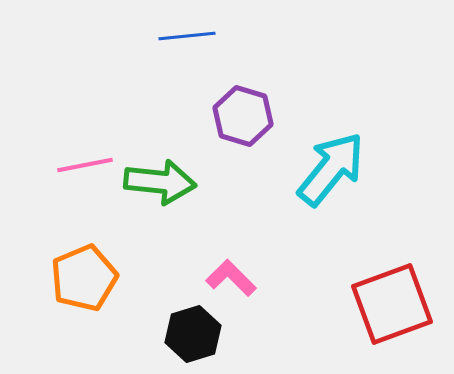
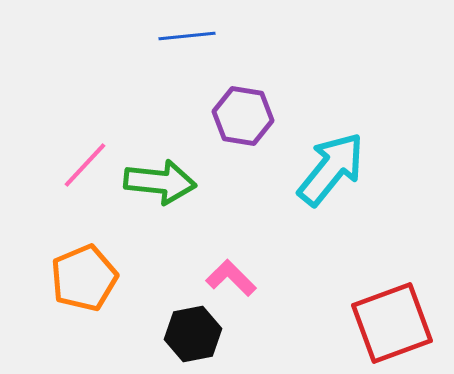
purple hexagon: rotated 8 degrees counterclockwise
pink line: rotated 36 degrees counterclockwise
red square: moved 19 px down
black hexagon: rotated 6 degrees clockwise
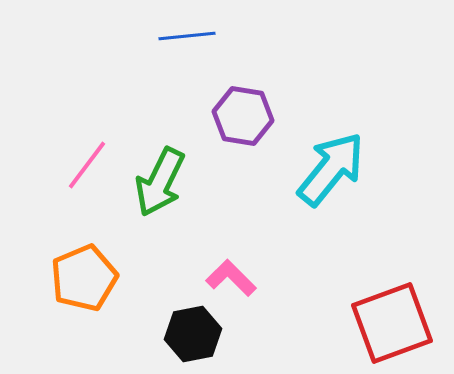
pink line: moved 2 px right; rotated 6 degrees counterclockwise
green arrow: rotated 110 degrees clockwise
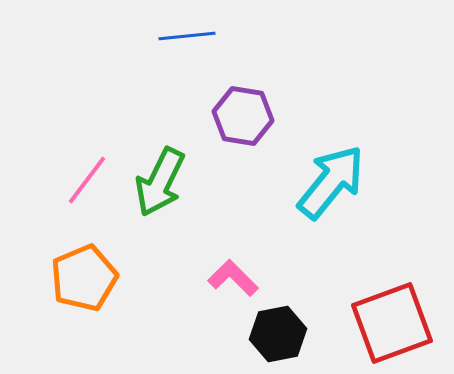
pink line: moved 15 px down
cyan arrow: moved 13 px down
pink L-shape: moved 2 px right
black hexagon: moved 85 px right
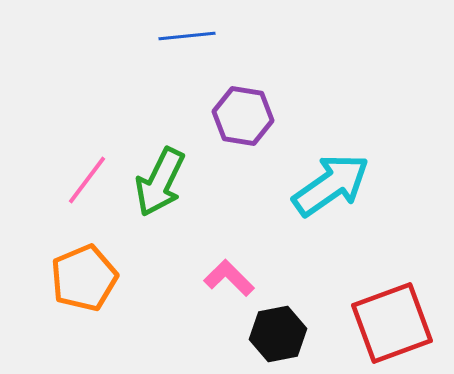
cyan arrow: moved 3 px down; rotated 16 degrees clockwise
pink L-shape: moved 4 px left
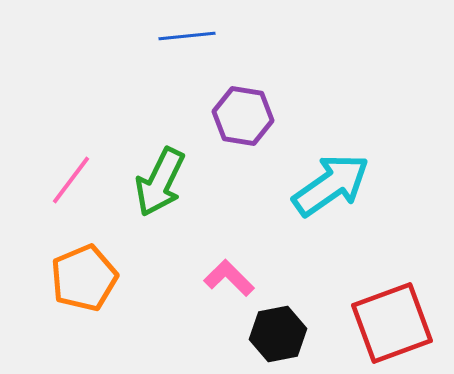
pink line: moved 16 px left
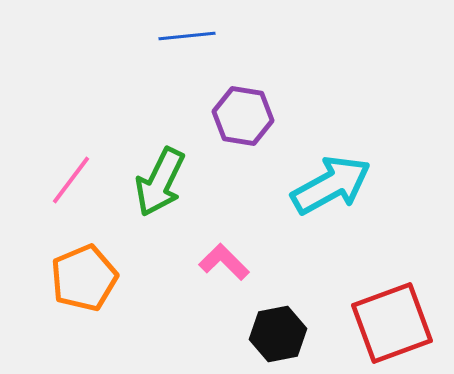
cyan arrow: rotated 6 degrees clockwise
pink L-shape: moved 5 px left, 16 px up
